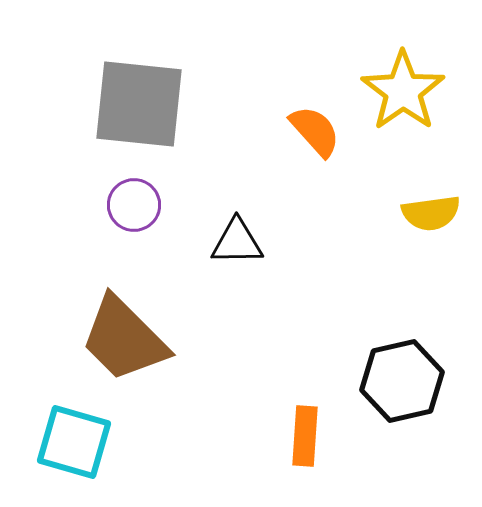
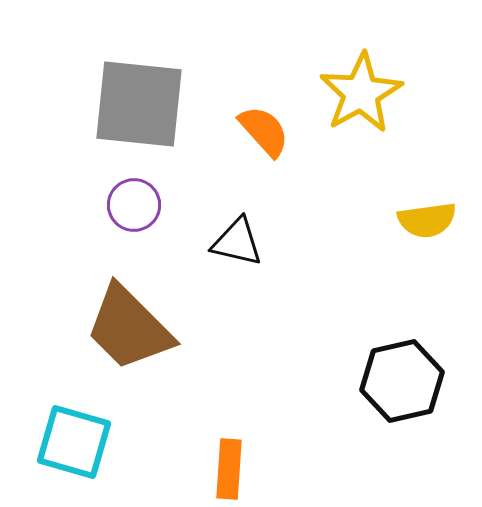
yellow star: moved 42 px left, 2 px down; rotated 6 degrees clockwise
orange semicircle: moved 51 px left
yellow semicircle: moved 4 px left, 7 px down
black triangle: rotated 14 degrees clockwise
brown trapezoid: moved 5 px right, 11 px up
orange rectangle: moved 76 px left, 33 px down
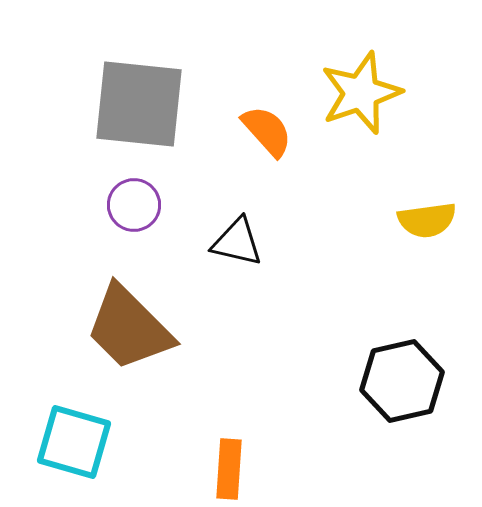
yellow star: rotated 10 degrees clockwise
orange semicircle: moved 3 px right
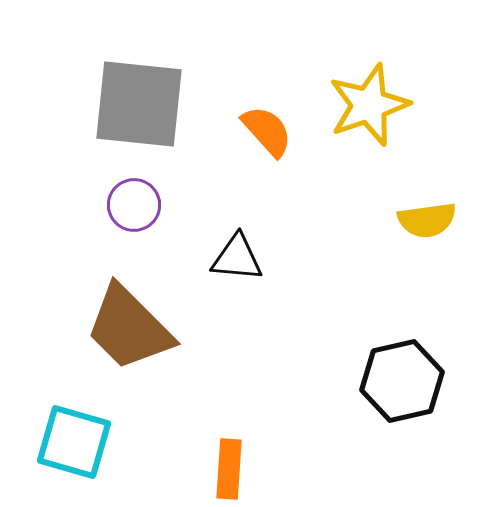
yellow star: moved 8 px right, 12 px down
black triangle: moved 16 px down; rotated 8 degrees counterclockwise
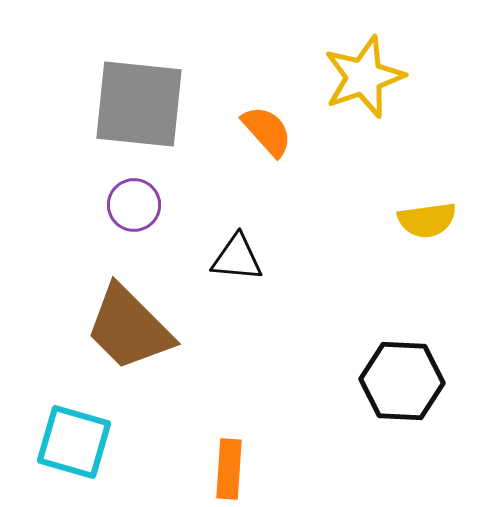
yellow star: moved 5 px left, 28 px up
black hexagon: rotated 16 degrees clockwise
